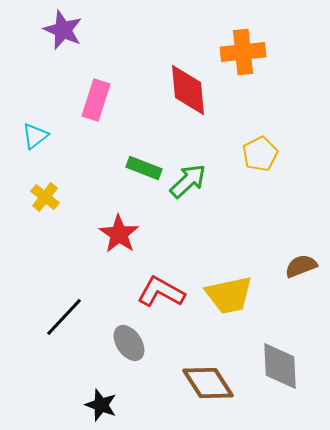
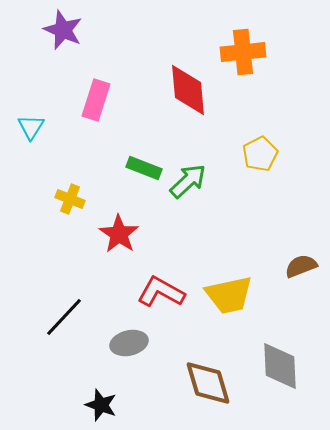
cyan triangle: moved 4 px left, 9 px up; rotated 20 degrees counterclockwise
yellow cross: moved 25 px right, 2 px down; rotated 16 degrees counterclockwise
gray ellipse: rotated 69 degrees counterclockwise
brown diamond: rotated 16 degrees clockwise
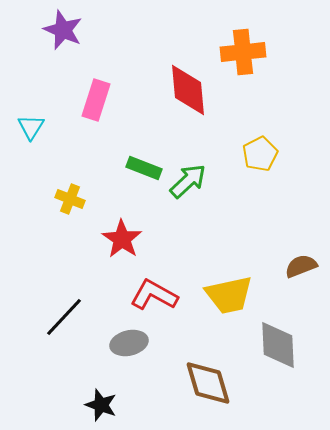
red star: moved 3 px right, 5 px down
red L-shape: moved 7 px left, 3 px down
gray diamond: moved 2 px left, 21 px up
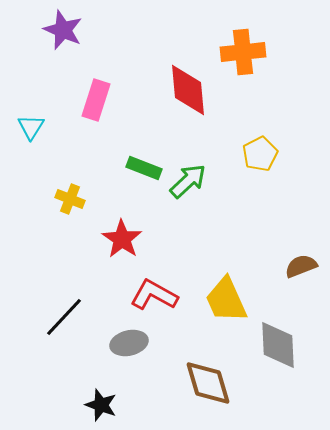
yellow trapezoid: moved 3 px left, 5 px down; rotated 78 degrees clockwise
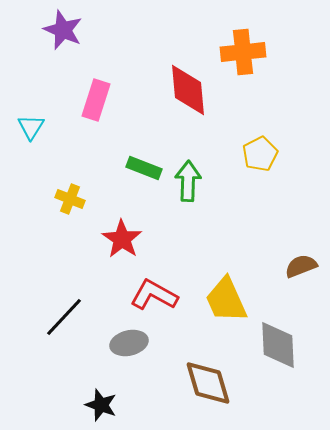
green arrow: rotated 45 degrees counterclockwise
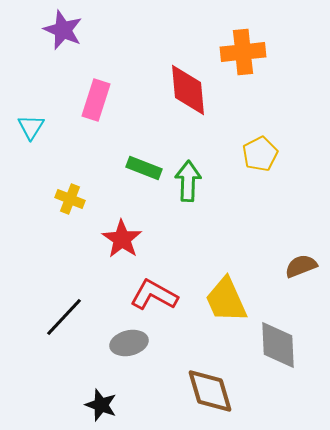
brown diamond: moved 2 px right, 8 px down
